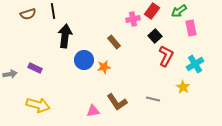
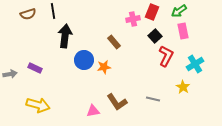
red rectangle: moved 1 px down; rotated 14 degrees counterclockwise
pink rectangle: moved 8 px left, 3 px down
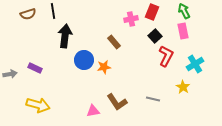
green arrow: moved 5 px right; rotated 98 degrees clockwise
pink cross: moved 2 px left
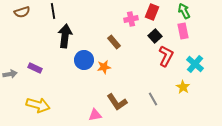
brown semicircle: moved 6 px left, 2 px up
cyan cross: rotated 18 degrees counterclockwise
gray line: rotated 48 degrees clockwise
pink triangle: moved 2 px right, 4 px down
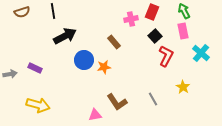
black arrow: rotated 55 degrees clockwise
cyan cross: moved 6 px right, 11 px up
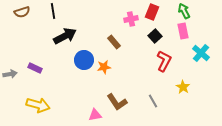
red L-shape: moved 2 px left, 5 px down
gray line: moved 2 px down
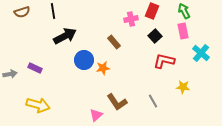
red rectangle: moved 1 px up
red L-shape: rotated 105 degrees counterclockwise
orange star: moved 1 px left, 1 px down
yellow star: rotated 24 degrees counterclockwise
pink triangle: moved 1 px right; rotated 32 degrees counterclockwise
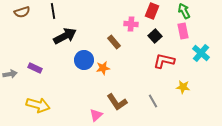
pink cross: moved 5 px down; rotated 16 degrees clockwise
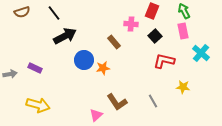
black line: moved 1 px right, 2 px down; rotated 28 degrees counterclockwise
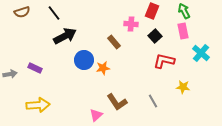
yellow arrow: rotated 20 degrees counterclockwise
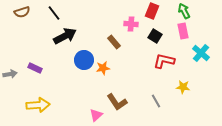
black square: rotated 16 degrees counterclockwise
gray line: moved 3 px right
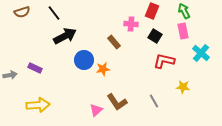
orange star: moved 1 px down
gray arrow: moved 1 px down
gray line: moved 2 px left
pink triangle: moved 5 px up
